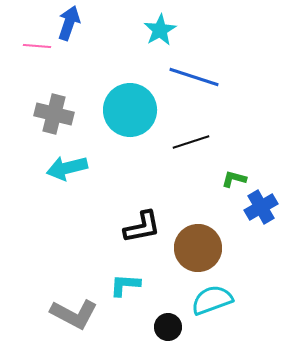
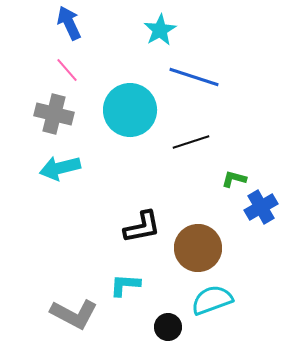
blue arrow: rotated 44 degrees counterclockwise
pink line: moved 30 px right, 24 px down; rotated 44 degrees clockwise
cyan arrow: moved 7 px left
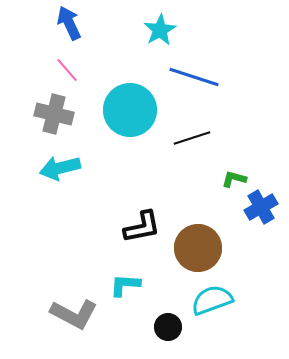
black line: moved 1 px right, 4 px up
